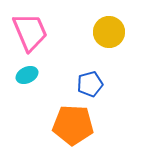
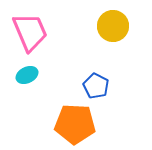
yellow circle: moved 4 px right, 6 px up
blue pentagon: moved 6 px right, 2 px down; rotated 30 degrees counterclockwise
orange pentagon: moved 2 px right, 1 px up
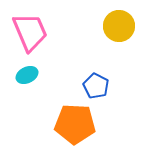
yellow circle: moved 6 px right
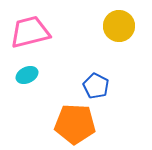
pink trapezoid: rotated 81 degrees counterclockwise
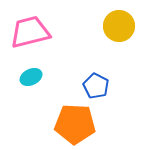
cyan ellipse: moved 4 px right, 2 px down
